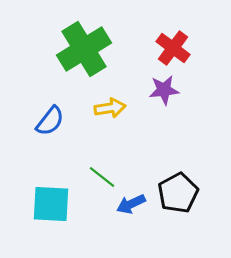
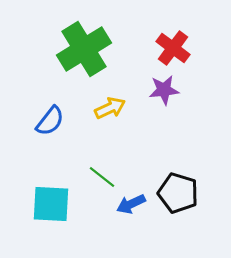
yellow arrow: rotated 16 degrees counterclockwise
black pentagon: rotated 27 degrees counterclockwise
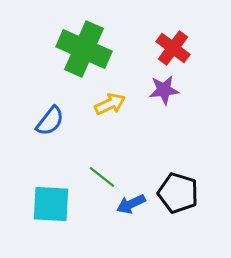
green cross: rotated 34 degrees counterclockwise
yellow arrow: moved 4 px up
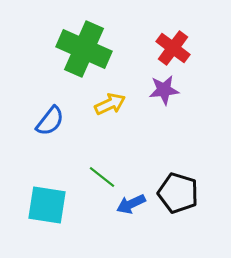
cyan square: moved 4 px left, 1 px down; rotated 6 degrees clockwise
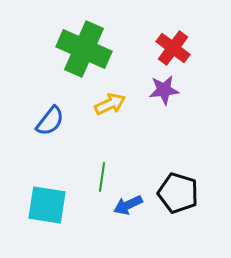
green line: rotated 60 degrees clockwise
blue arrow: moved 3 px left, 1 px down
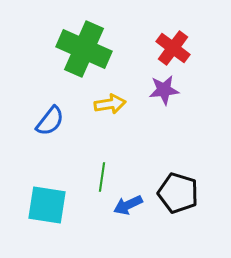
yellow arrow: rotated 16 degrees clockwise
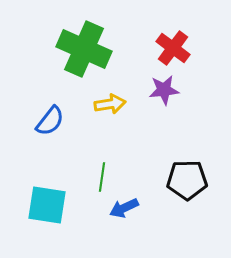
black pentagon: moved 9 px right, 13 px up; rotated 18 degrees counterclockwise
blue arrow: moved 4 px left, 3 px down
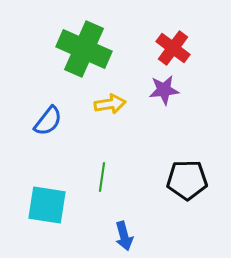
blue semicircle: moved 2 px left
blue arrow: moved 28 px down; rotated 80 degrees counterclockwise
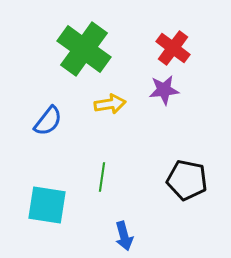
green cross: rotated 12 degrees clockwise
black pentagon: rotated 12 degrees clockwise
